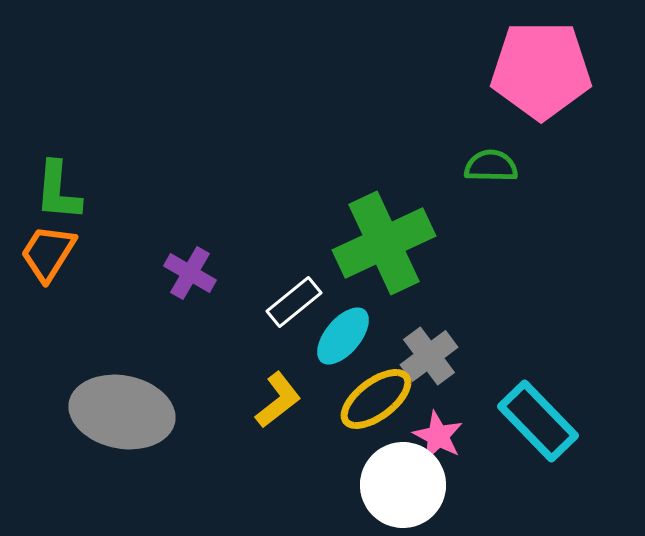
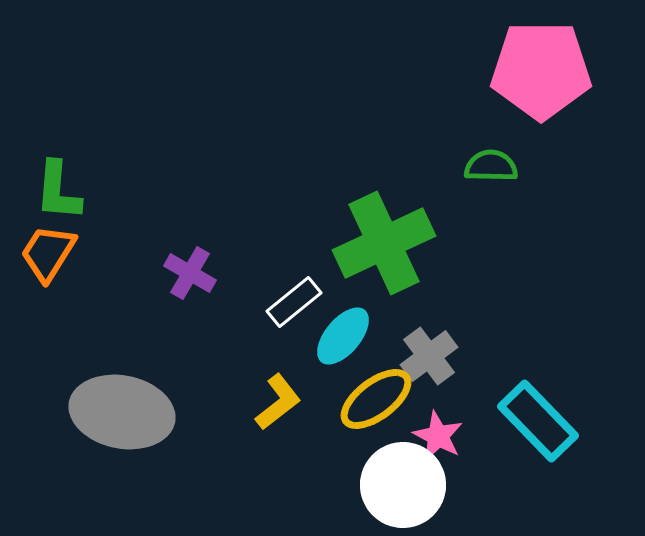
yellow L-shape: moved 2 px down
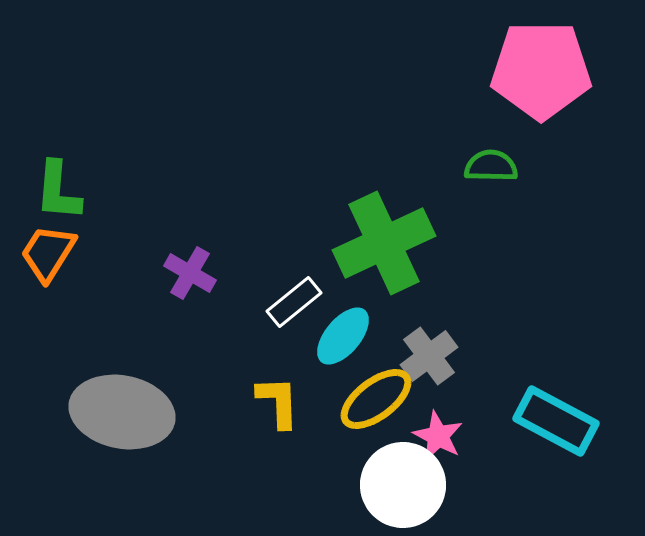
yellow L-shape: rotated 54 degrees counterclockwise
cyan rectangle: moved 18 px right; rotated 18 degrees counterclockwise
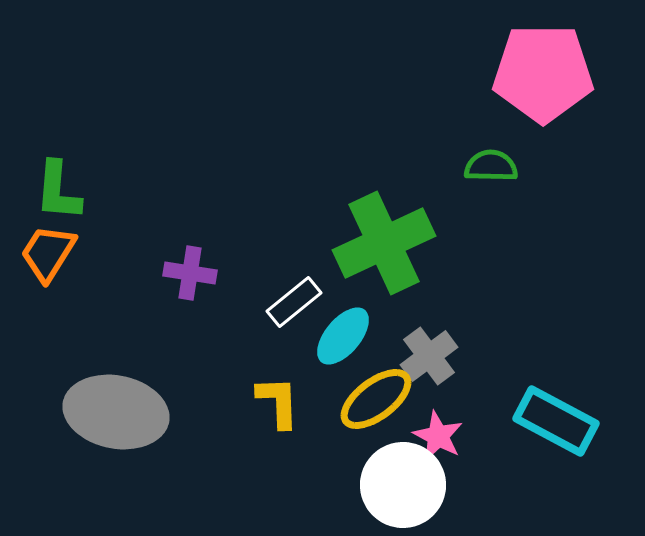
pink pentagon: moved 2 px right, 3 px down
purple cross: rotated 21 degrees counterclockwise
gray ellipse: moved 6 px left
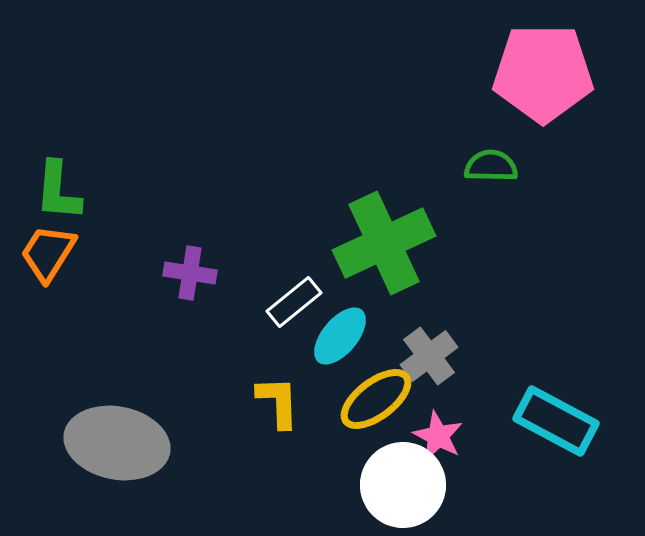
cyan ellipse: moved 3 px left
gray ellipse: moved 1 px right, 31 px down
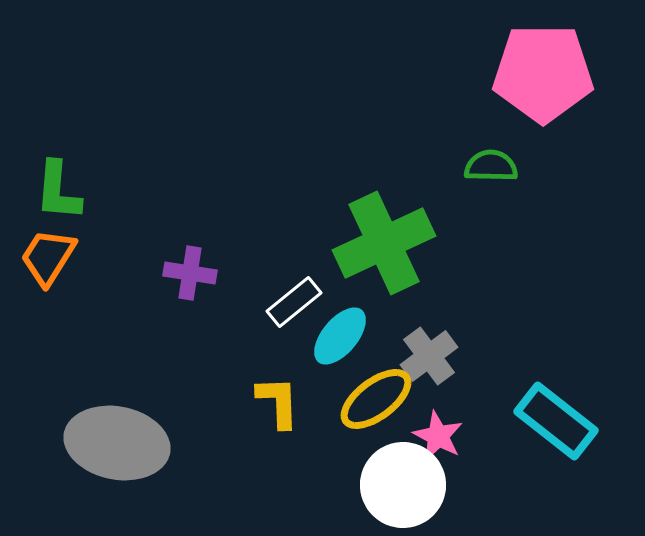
orange trapezoid: moved 4 px down
cyan rectangle: rotated 10 degrees clockwise
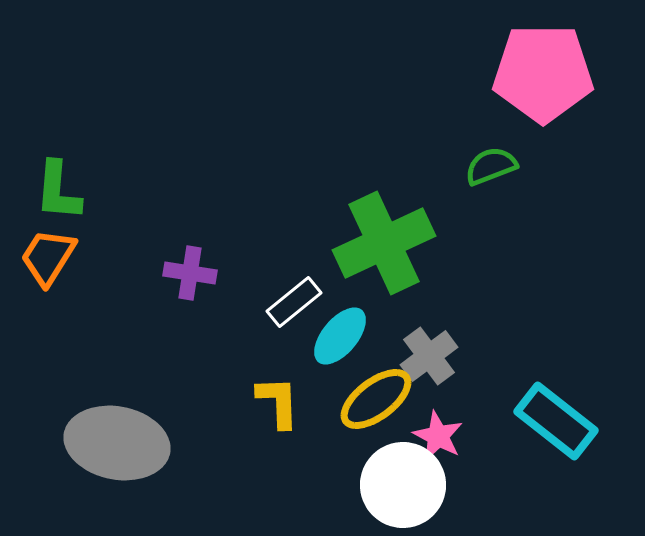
green semicircle: rotated 22 degrees counterclockwise
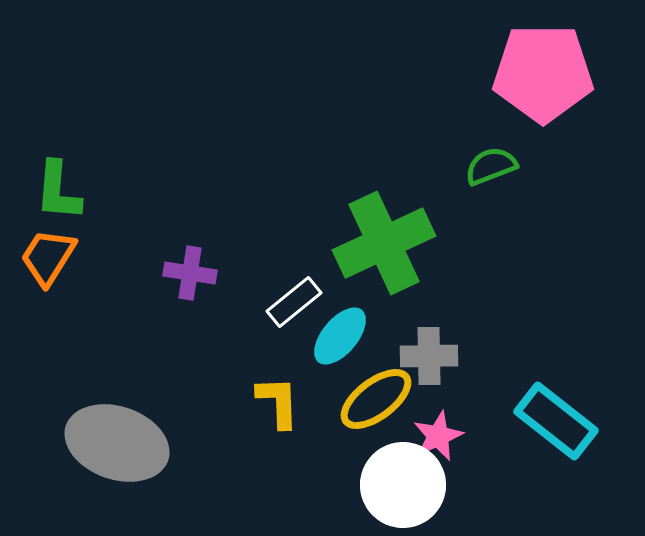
gray cross: rotated 36 degrees clockwise
pink star: rotated 21 degrees clockwise
gray ellipse: rotated 8 degrees clockwise
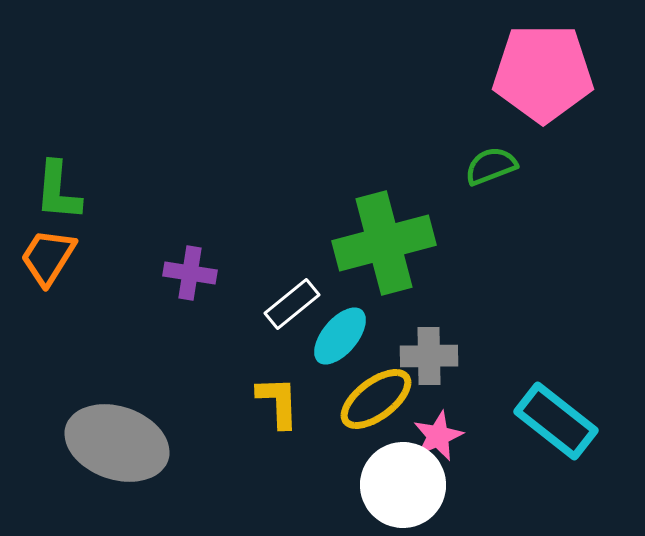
green cross: rotated 10 degrees clockwise
white rectangle: moved 2 px left, 2 px down
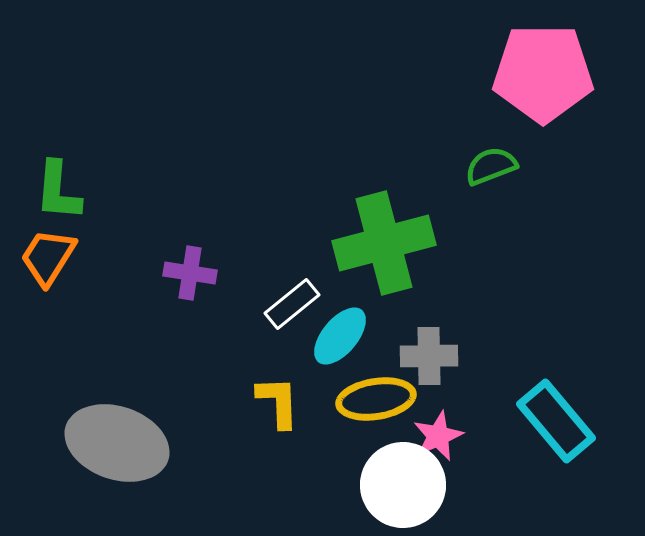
yellow ellipse: rotated 28 degrees clockwise
cyan rectangle: rotated 12 degrees clockwise
